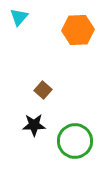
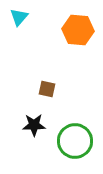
orange hexagon: rotated 8 degrees clockwise
brown square: moved 4 px right, 1 px up; rotated 30 degrees counterclockwise
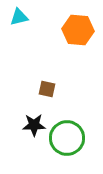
cyan triangle: rotated 36 degrees clockwise
green circle: moved 8 px left, 3 px up
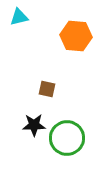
orange hexagon: moved 2 px left, 6 px down
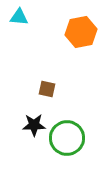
cyan triangle: rotated 18 degrees clockwise
orange hexagon: moved 5 px right, 4 px up; rotated 16 degrees counterclockwise
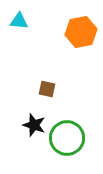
cyan triangle: moved 4 px down
black star: rotated 20 degrees clockwise
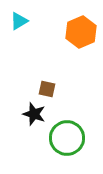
cyan triangle: rotated 36 degrees counterclockwise
orange hexagon: rotated 12 degrees counterclockwise
black star: moved 11 px up
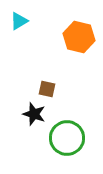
orange hexagon: moved 2 px left, 5 px down; rotated 24 degrees counterclockwise
